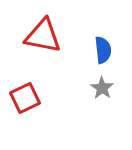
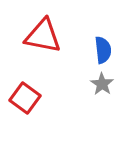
gray star: moved 4 px up
red square: rotated 28 degrees counterclockwise
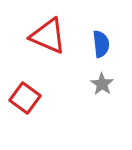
red triangle: moved 5 px right; rotated 12 degrees clockwise
blue semicircle: moved 2 px left, 6 px up
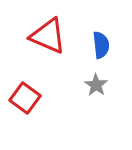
blue semicircle: moved 1 px down
gray star: moved 6 px left, 1 px down
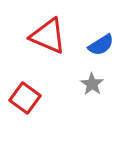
blue semicircle: rotated 64 degrees clockwise
gray star: moved 4 px left, 1 px up
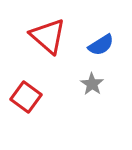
red triangle: rotated 18 degrees clockwise
red square: moved 1 px right, 1 px up
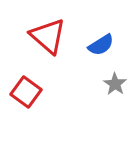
gray star: moved 23 px right
red square: moved 5 px up
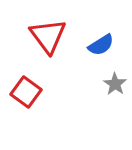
red triangle: rotated 12 degrees clockwise
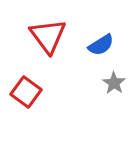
gray star: moved 1 px left, 1 px up
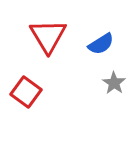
red triangle: rotated 6 degrees clockwise
blue semicircle: moved 1 px up
